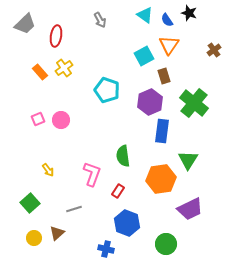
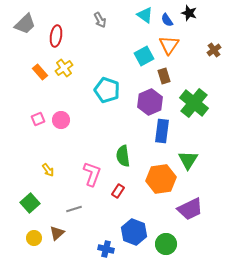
blue hexagon: moved 7 px right, 9 px down
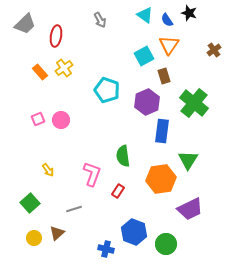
purple hexagon: moved 3 px left
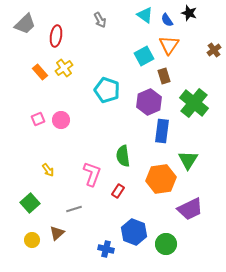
purple hexagon: moved 2 px right
yellow circle: moved 2 px left, 2 px down
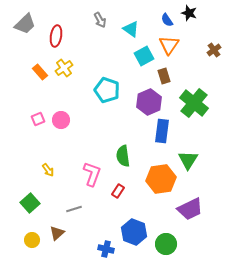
cyan triangle: moved 14 px left, 14 px down
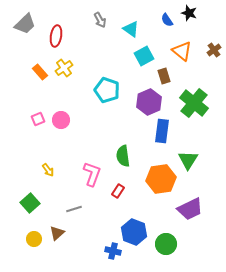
orange triangle: moved 13 px right, 6 px down; rotated 25 degrees counterclockwise
yellow circle: moved 2 px right, 1 px up
blue cross: moved 7 px right, 2 px down
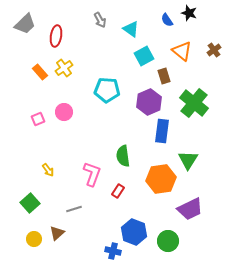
cyan pentagon: rotated 15 degrees counterclockwise
pink circle: moved 3 px right, 8 px up
green circle: moved 2 px right, 3 px up
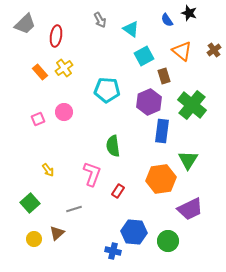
green cross: moved 2 px left, 2 px down
green semicircle: moved 10 px left, 10 px up
blue hexagon: rotated 15 degrees counterclockwise
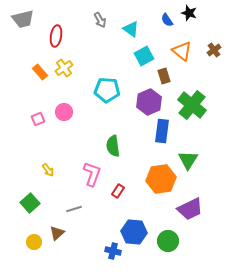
gray trapezoid: moved 2 px left, 5 px up; rotated 30 degrees clockwise
yellow circle: moved 3 px down
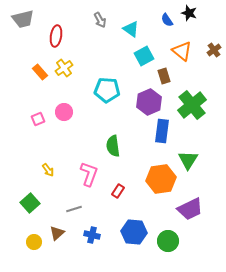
green cross: rotated 12 degrees clockwise
pink L-shape: moved 3 px left
blue cross: moved 21 px left, 16 px up
